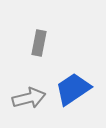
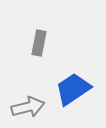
gray arrow: moved 1 px left, 9 px down
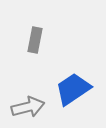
gray rectangle: moved 4 px left, 3 px up
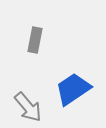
gray arrow: rotated 64 degrees clockwise
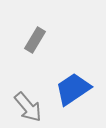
gray rectangle: rotated 20 degrees clockwise
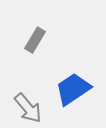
gray arrow: moved 1 px down
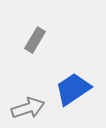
gray arrow: rotated 68 degrees counterclockwise
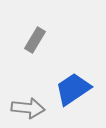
gray arrow: rotated 24 degrees clockwise
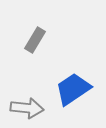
gray arrow: moved 1 px left
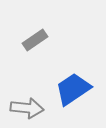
gray rectangle: rotated 25 degrees clockwise
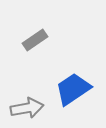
gray arrow: rotated 16 degrees counterclockwise
